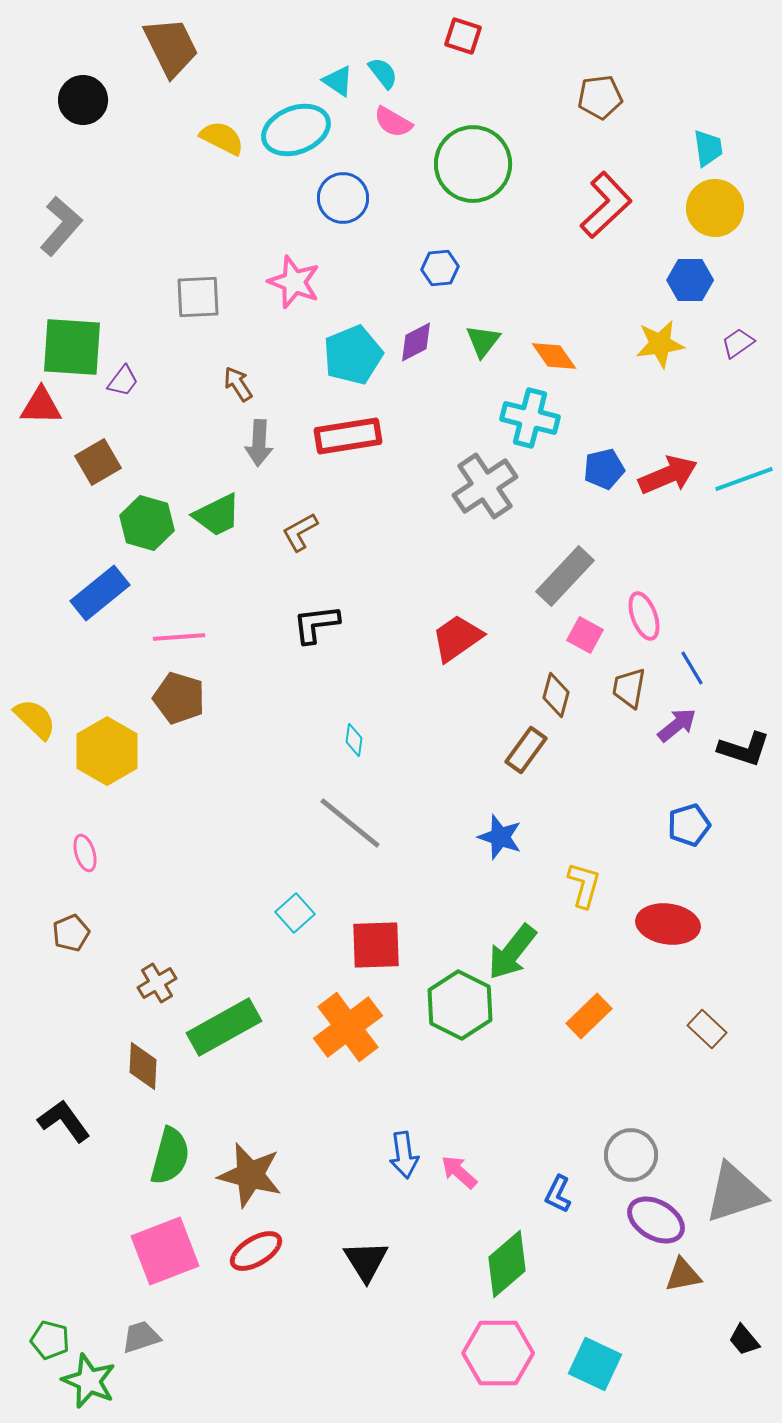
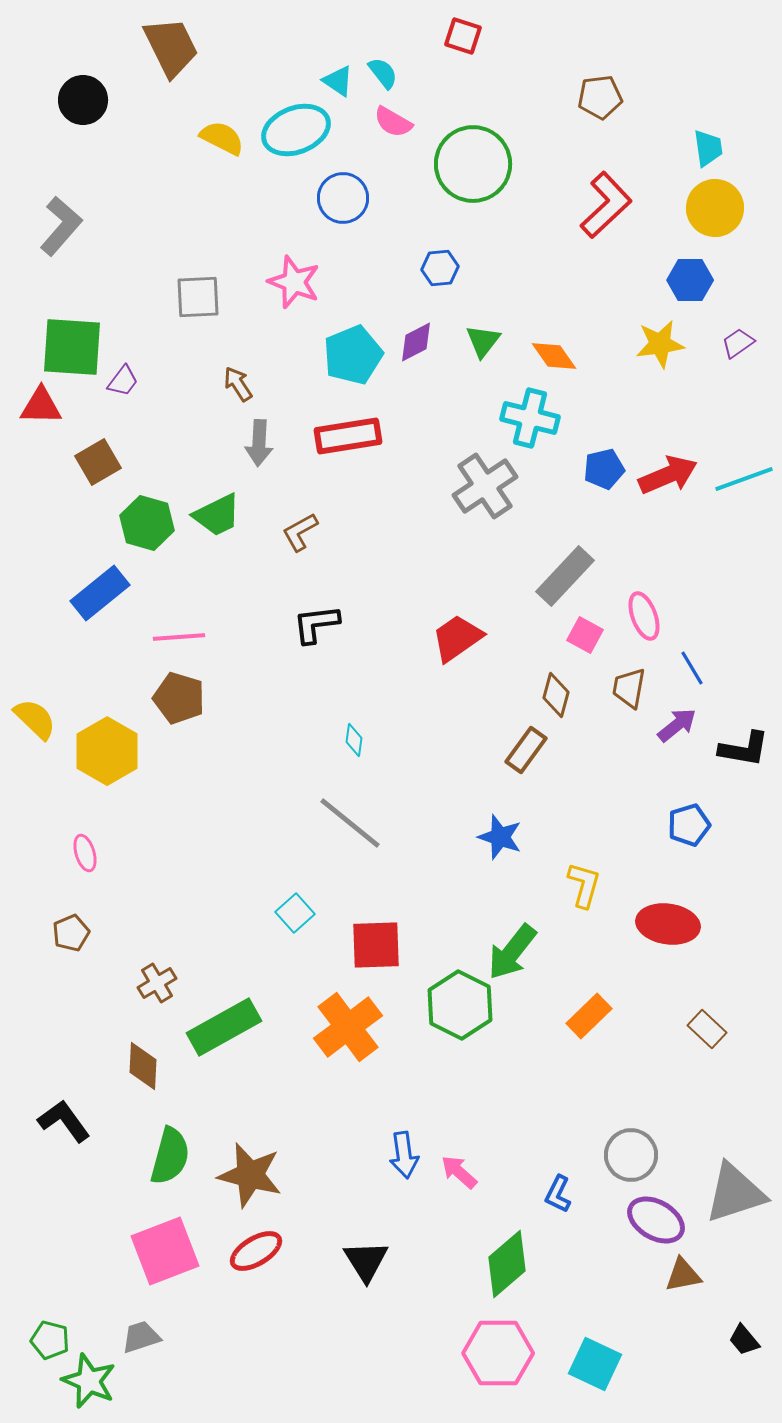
black L-shape at (744, 749): rotated 8 degrees counterclockwise
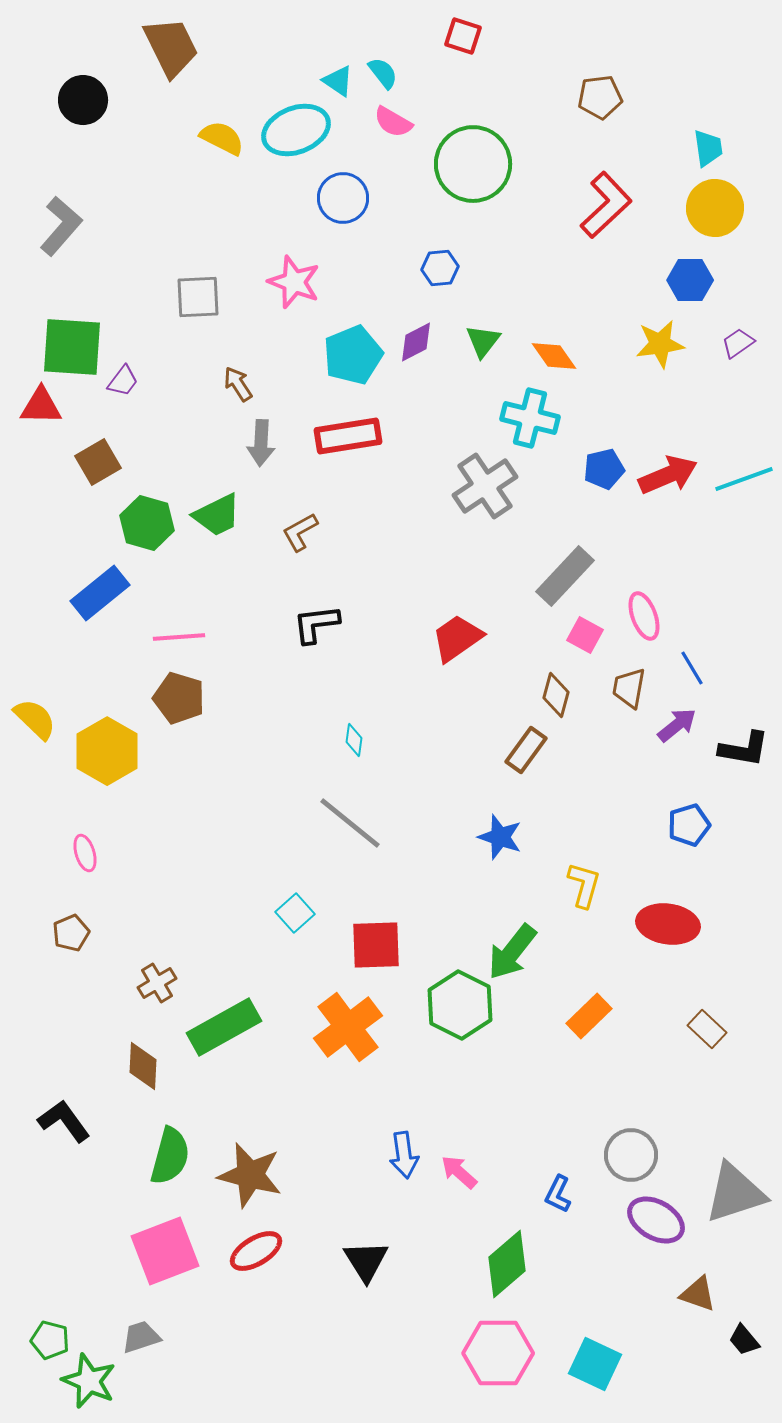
gray arrow at (259, 443): moved 2 px right
brown triangle at (683, 1275): moved 15 px right, 19 px down; rotated 30 degrees clockwise
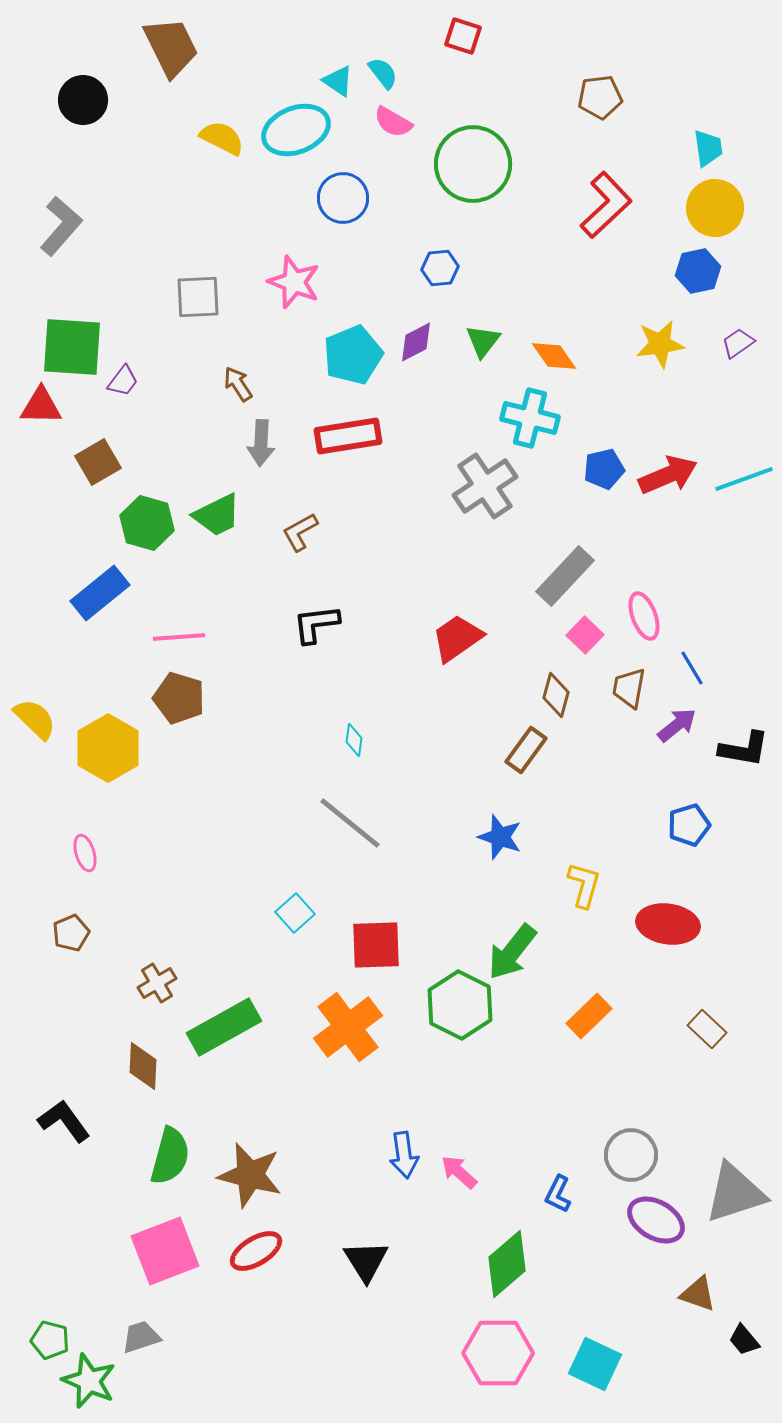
blue hexagon at (690, 280): moved 8 px right, 9 px up; rotated 12 degrees counterclockwise
pink square at (585, 635): rotated 15 degrees clockwise
yellow hexagon at (107, 751): moved 1 px right, 3 px up
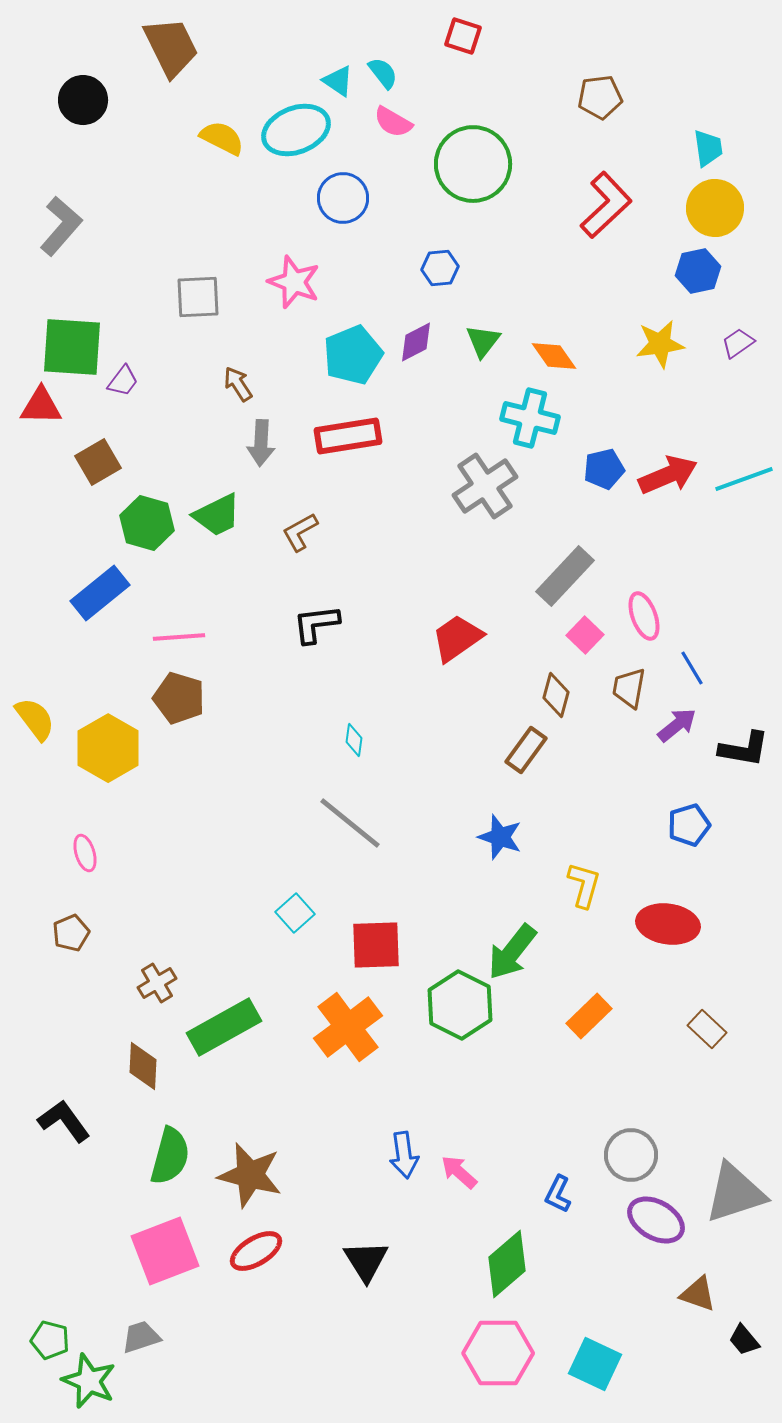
yellow semicircle at (35, 719): rotated 9 degrees clockwise
